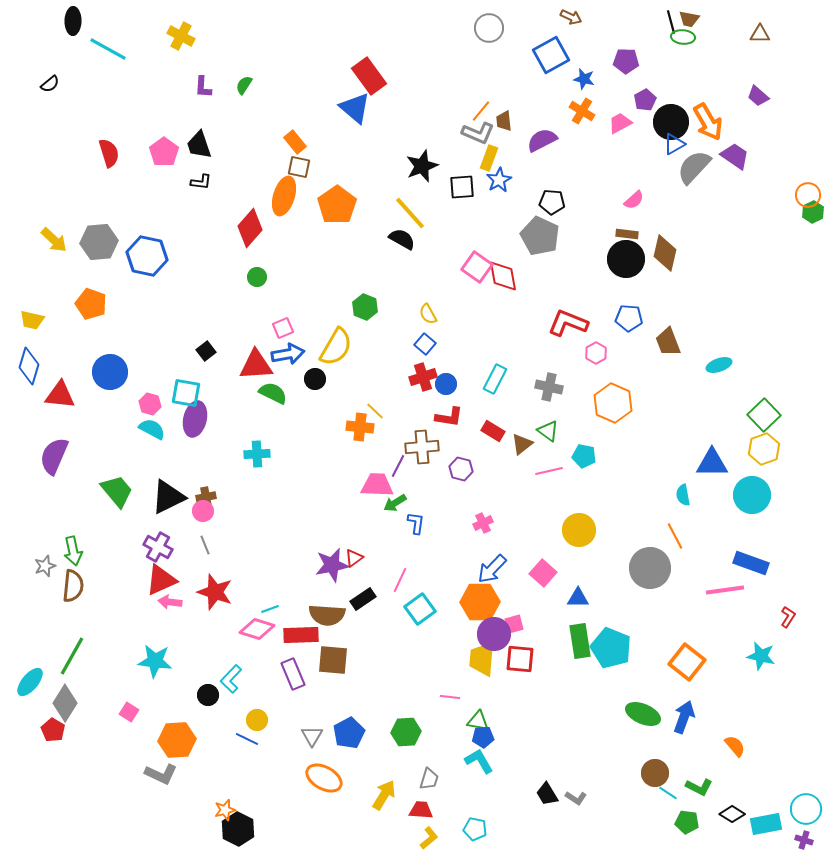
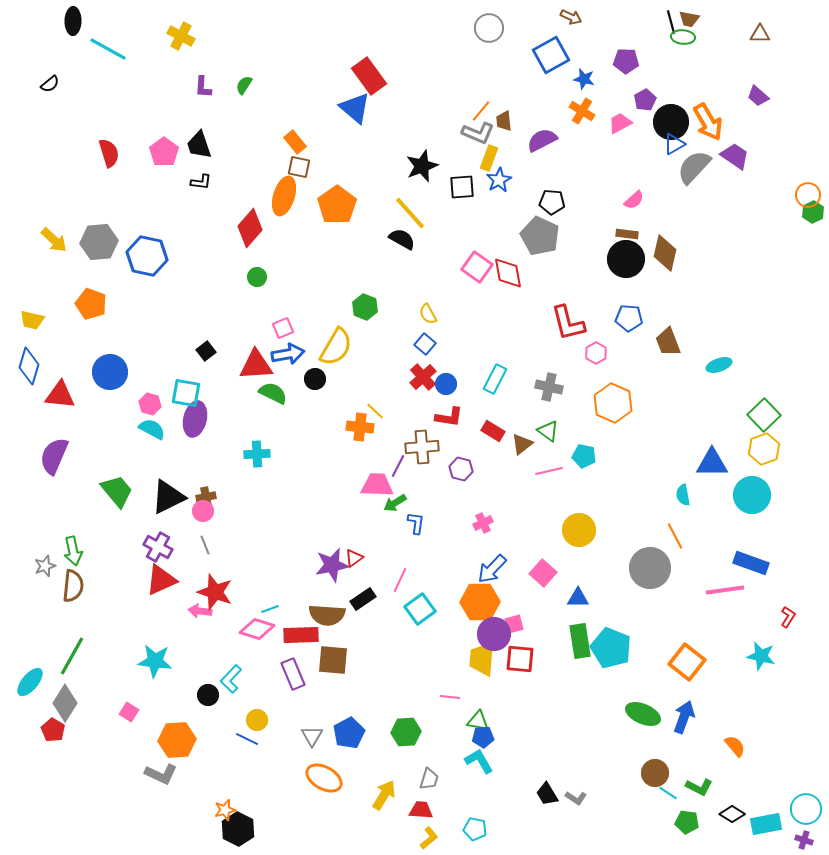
red diamond at (503, 276): moved 5 px right, 3 px up
red L-shape at (568, 323): rotated 126 degrees counterclockwise
red cross at (423, 377): rotated 24 degrees counterclockwise
pink arrow at (170, 602): moved 30 px right, 9 px down
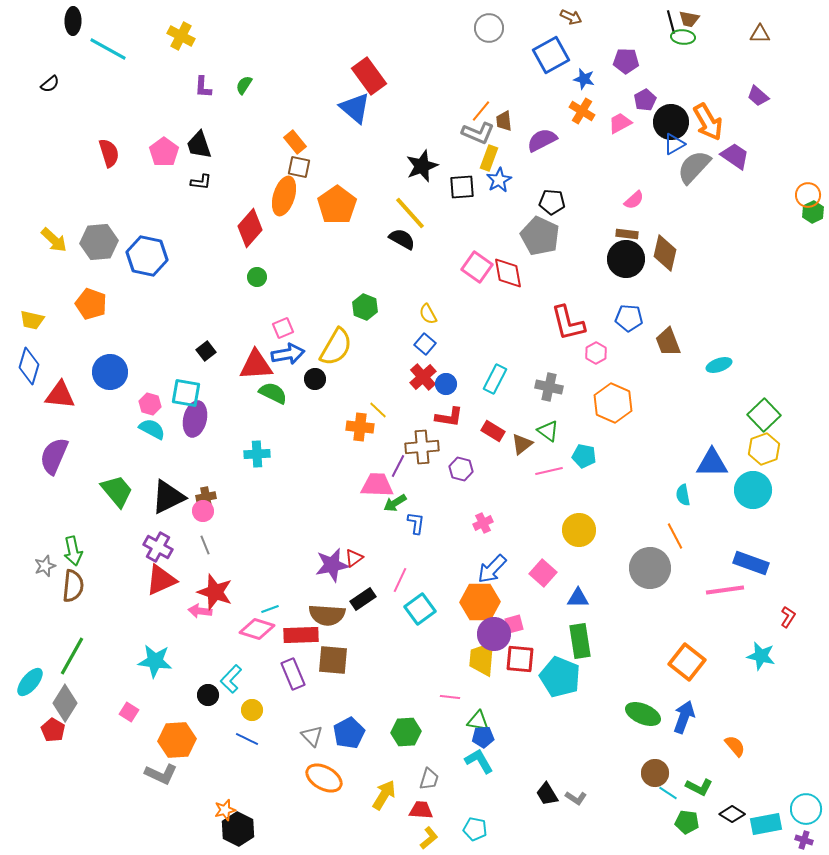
yellow line at (375, 411): moved 3 px right, 1 px up
cyan circle at (752, 495): moved 1 px right, 5 px up
cyan pentagon at (611, 648): moved 51 px left, 29 px down
yellow circle at (257, 720): moved 5 px left, 10 px up
gray triangle at (312, 736): rotated 15 degrees counterclockwise
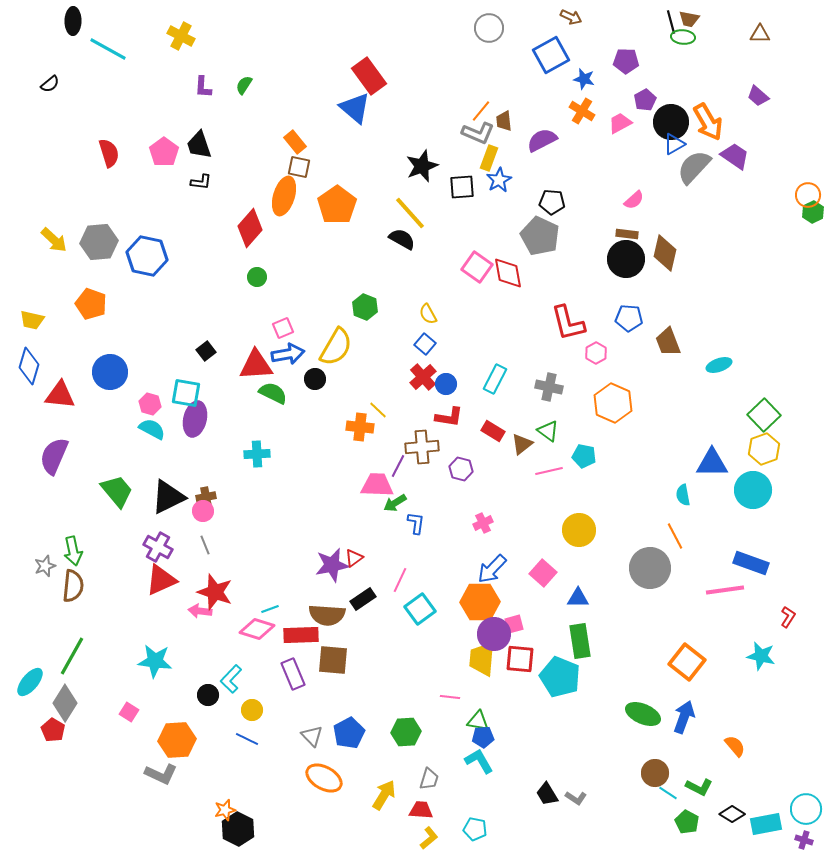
green pentagon at (687, 822): rotated 20 degrees clockwise
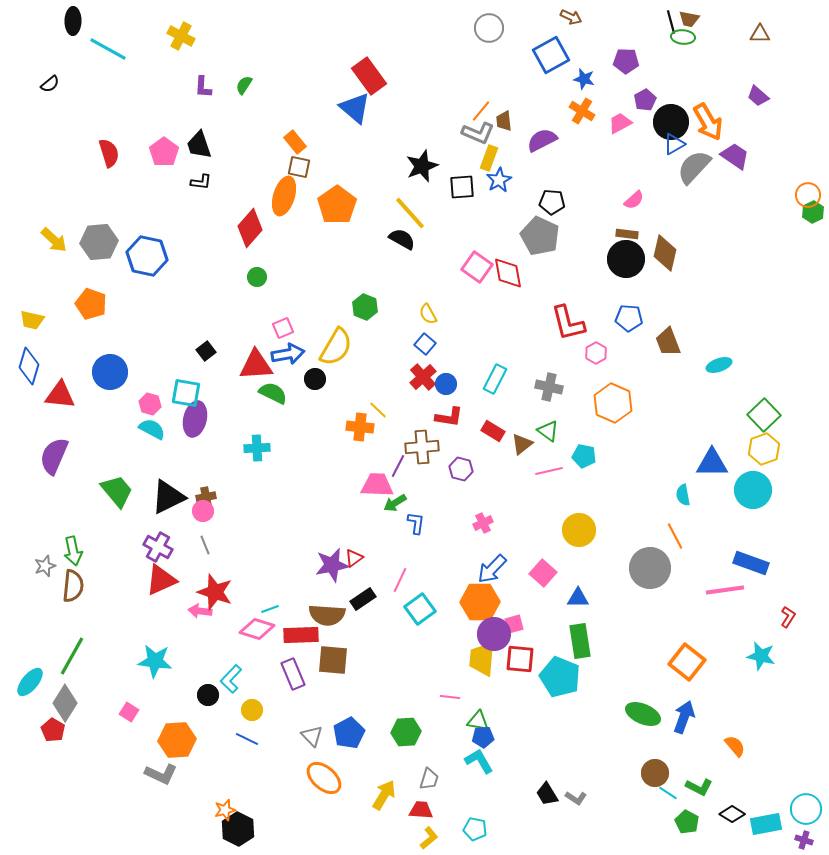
cyan cross at (257, 454): moved 6 px up
orange ellipse at (324, 778): rotated 12 degrees clockwise
